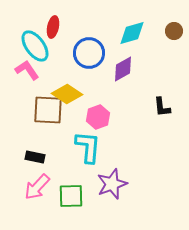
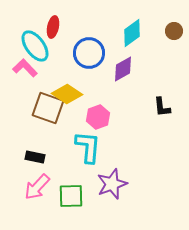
cyan diamond: rotated 20 degrees counterclockwise
pink L-shape: moved 2 px left, 2 px up; rotated 10 degrees counterclockwise
brown square: moved 2 px up; rotated 16 degrees clockwise
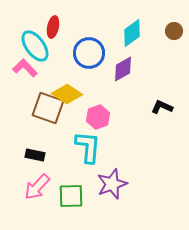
black L-shape: rotated 120 degrees clockwise
black rectangle: moved 2 px up
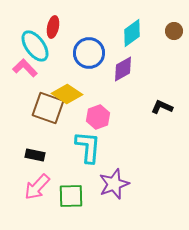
purple star: moved 2 px right
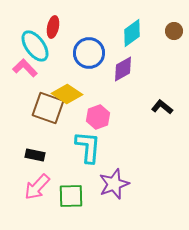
black L-shape: rotated 15 degrees clockwise
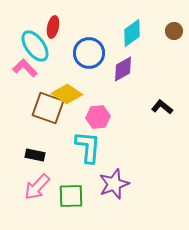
pink hexagon: rotated 15 degrees clockwise
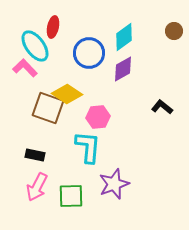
cyan diamond: moved 8 px left, 4 px down
pink arrow: rotated 16 degrees counterclockwise
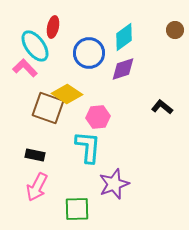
brown circle: moved 1 px right, 1 px up
purple diamond: rotated 12 degrees clockwise
green square: moved 6 px right, 13 px down
